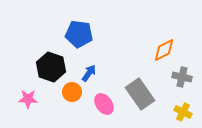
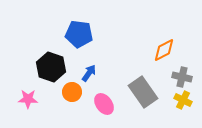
gray rectangle: moved 3 px right, 2 px up
yellow cross: moved 12 px up
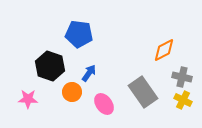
black hexagon: moved 1 px left, 1 px up
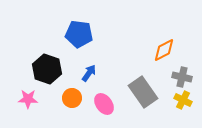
black hexagon: moved 3 px left, 3 px down
orange circle: moved 6 px down
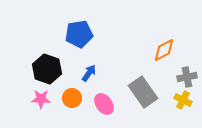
blue pentagon: rotated 16 degrees counterclockwise
gray cross: moved 5 px right; rotated 24 degrees counterclockwise
pink star: moved 13 px right
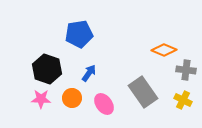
orange diamond: rotated 50 degrees clockwise
gray cross: moved 1 px left, 7 px up; rotated 18 degrees clockwise
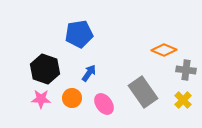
black hexagon: moved 2 px left
yellow cross: rotated 18 degrees clockwise
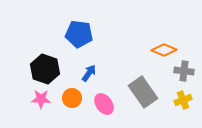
blue pentagon: rotated 16 degrees clockwise
gray cross: moved 2 px left, 1 px down
yellow cross: rotated 24 degrees clockwise
